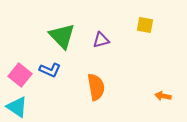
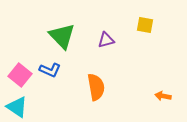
purple triangle: moved 5 px right
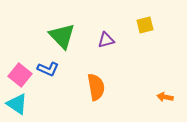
yellow square: rotated 24 degrees counterclockwise
blue L-shape: moved 2 px left, 1 px up
orange arrow: moved 2 px right, 1 px down
cyan triangle: moved 3 px up
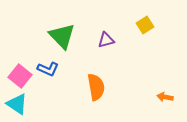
yellow square: rotated 18 degrees counterclockwise
pink square: moved 1 px down
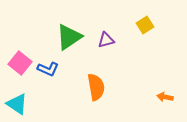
green triangle: moved 7 px right, 1 px down; rotated 40 degrees clockwise
pink square: moved 13 px up
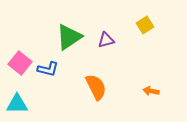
blue L-shape: rotated 10 degrees counterclockwise
orange semicircle: rotated 16 degrees counterclockwise
orange arrow: moved 14 px left, 6 px up
cyan triangle: rotated 35 degrees counterclockwise
